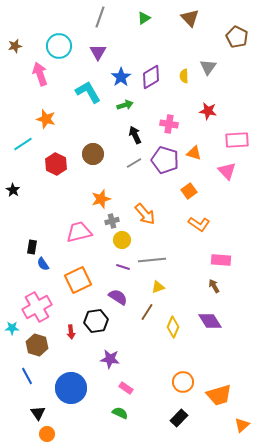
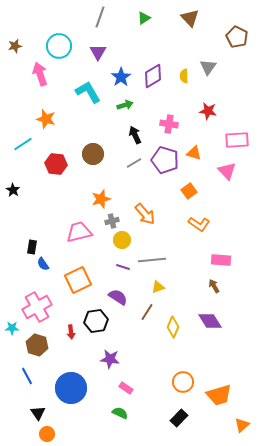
purple diamond at (151, 77): moved 2 px right, 1 px up
red hexagon at (56, 164): rotated 20 degrees counterclockwise
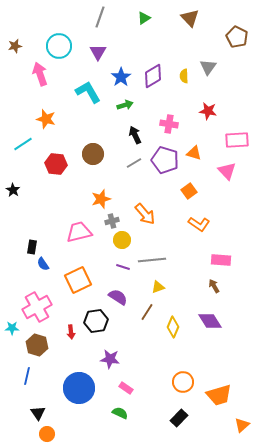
blue line at (27, 376): rotated 42 degrees clockwise
blue circle at (71, 388): moved 8 px right
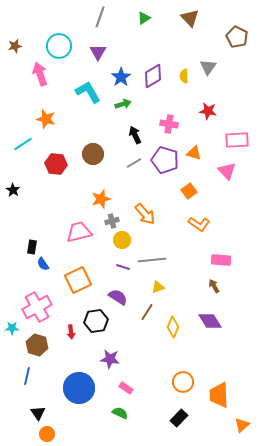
green arrow at (125, 105): moved 2 px left, 1 px up
orange trapezoid at (219, 395): rotated 104 degrees clockwise
